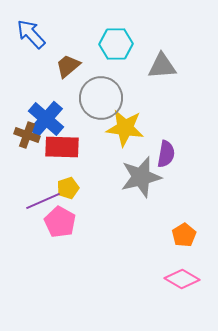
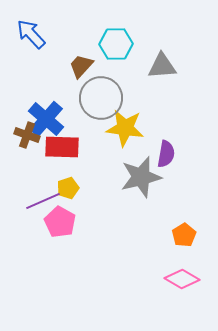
brown trapezoid: moved 13 px right; rotated 8 degrees counterclockwise
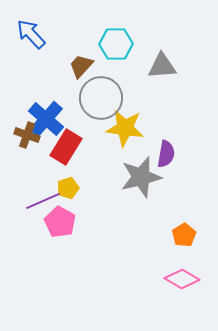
red rectangle: moved 4 px right; rotated 60 degrees counterclockwise
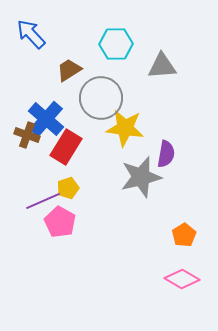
brown trapezoid: moved 12 px left, 4 px down; rotated 16 degrees clockwise
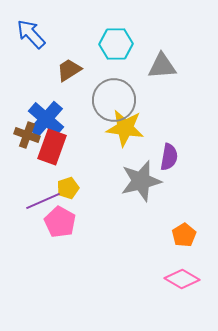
gray circle: moved 13 px right, 2 px down
red rectangle: moved 14 px left; rotated 12 degrees counterclockwise
purple semicircle: moved 3 px right, 3 px down
gray star: moved 4 px down
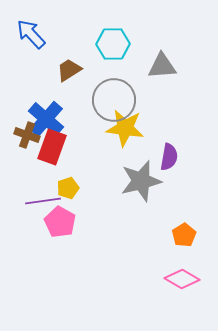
cyan hexagon: moved 3 px left
purple line: rotated 16 degrees clockwise
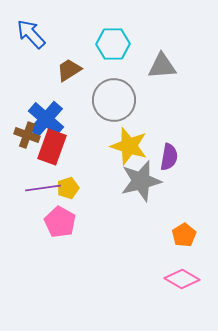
yellow star: moved 4 px right, 18 px down; rotated 9 degrees clockwise
purple line: moved 13 px up
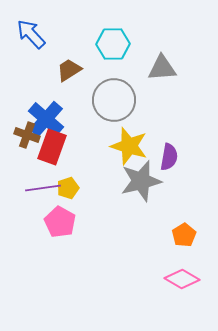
gray triangle: moved 2 px down
